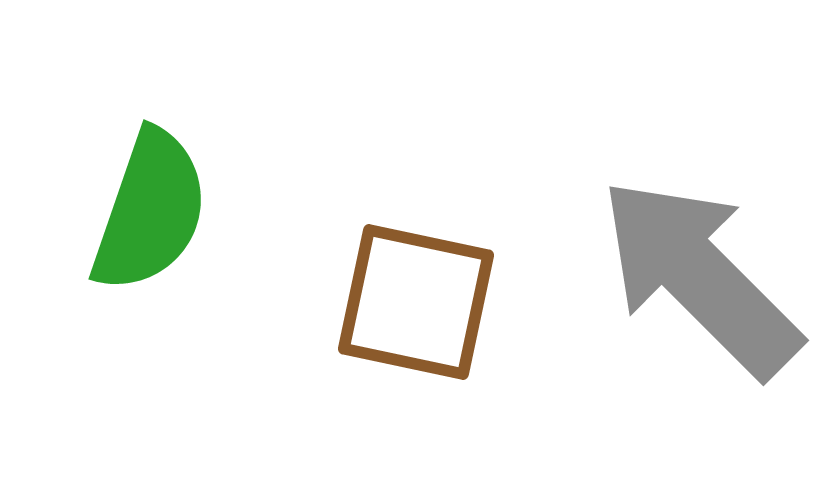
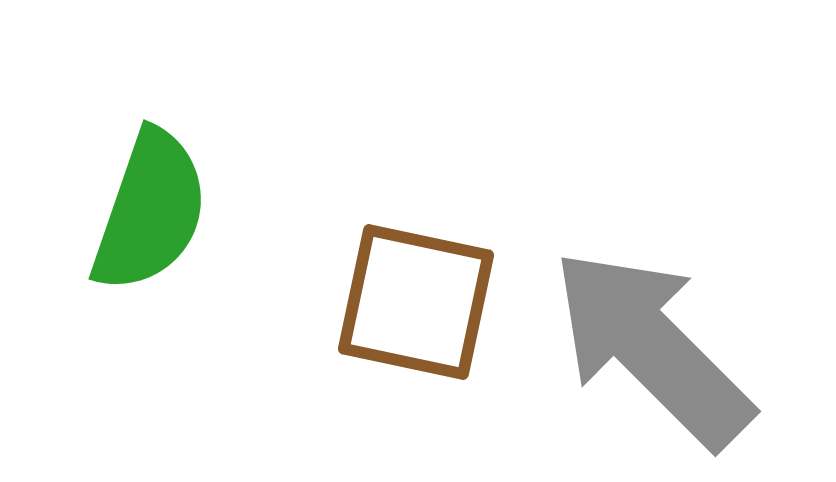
gray arrow: moved 48 px left, 71 px down
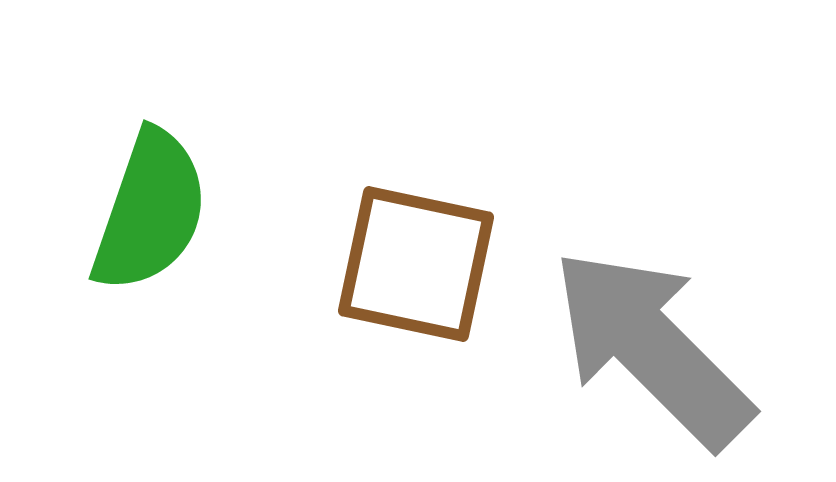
brown square: moved 38 px up
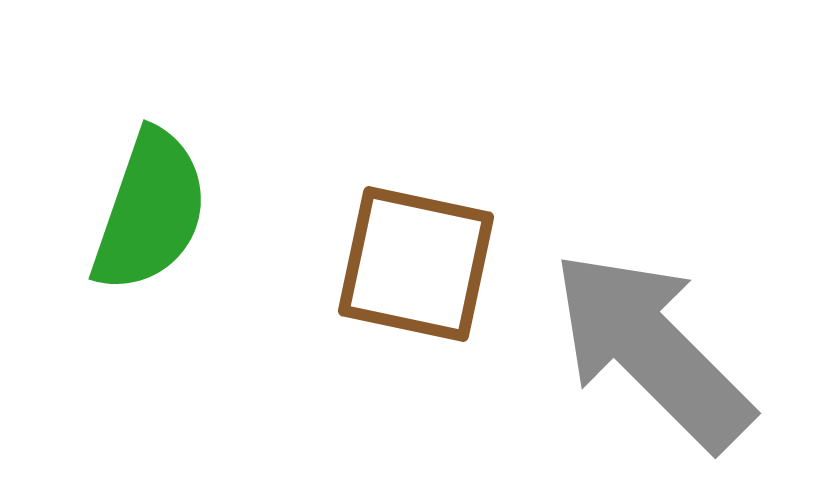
gray arrow: moved 2 px down
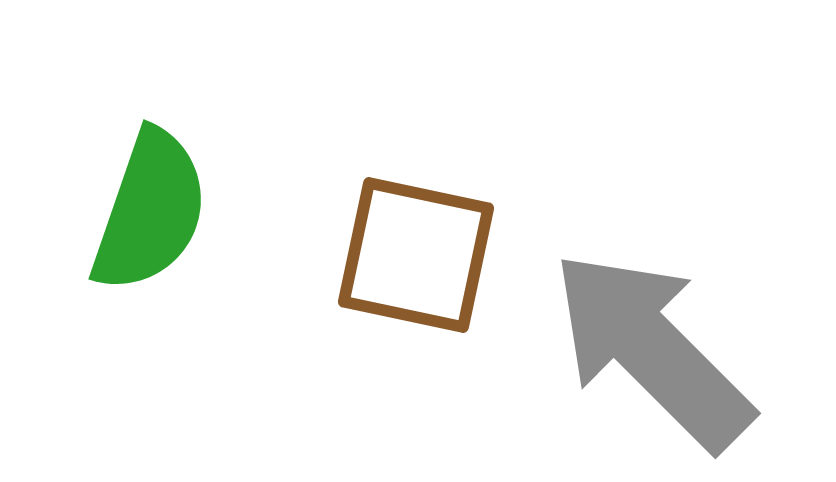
brown square: moved 9 px up
